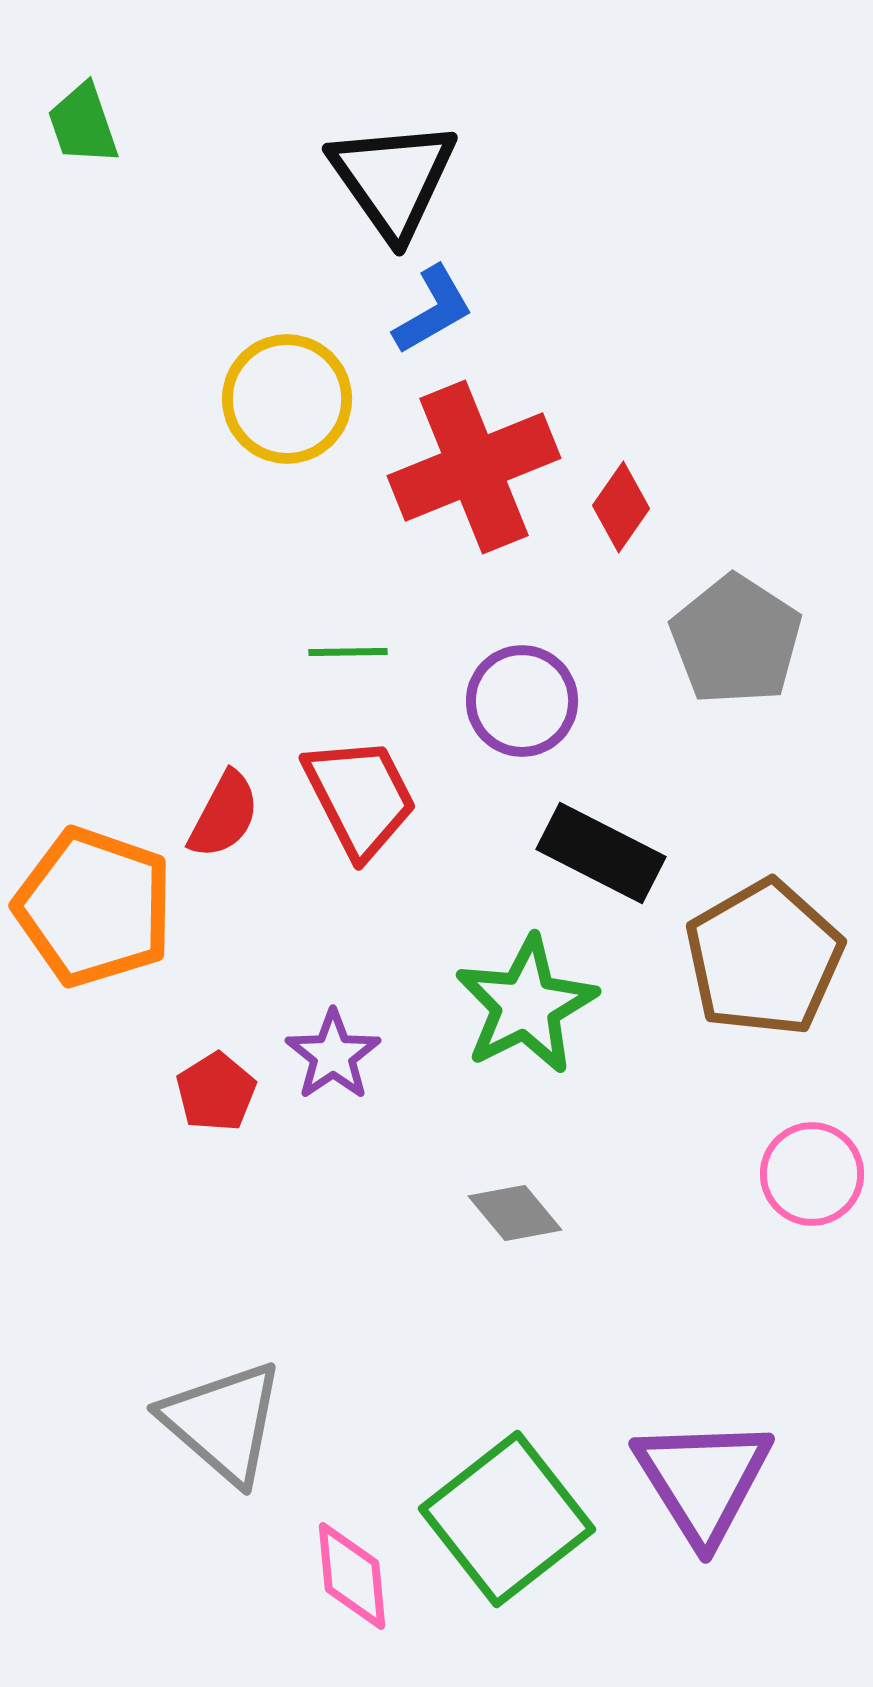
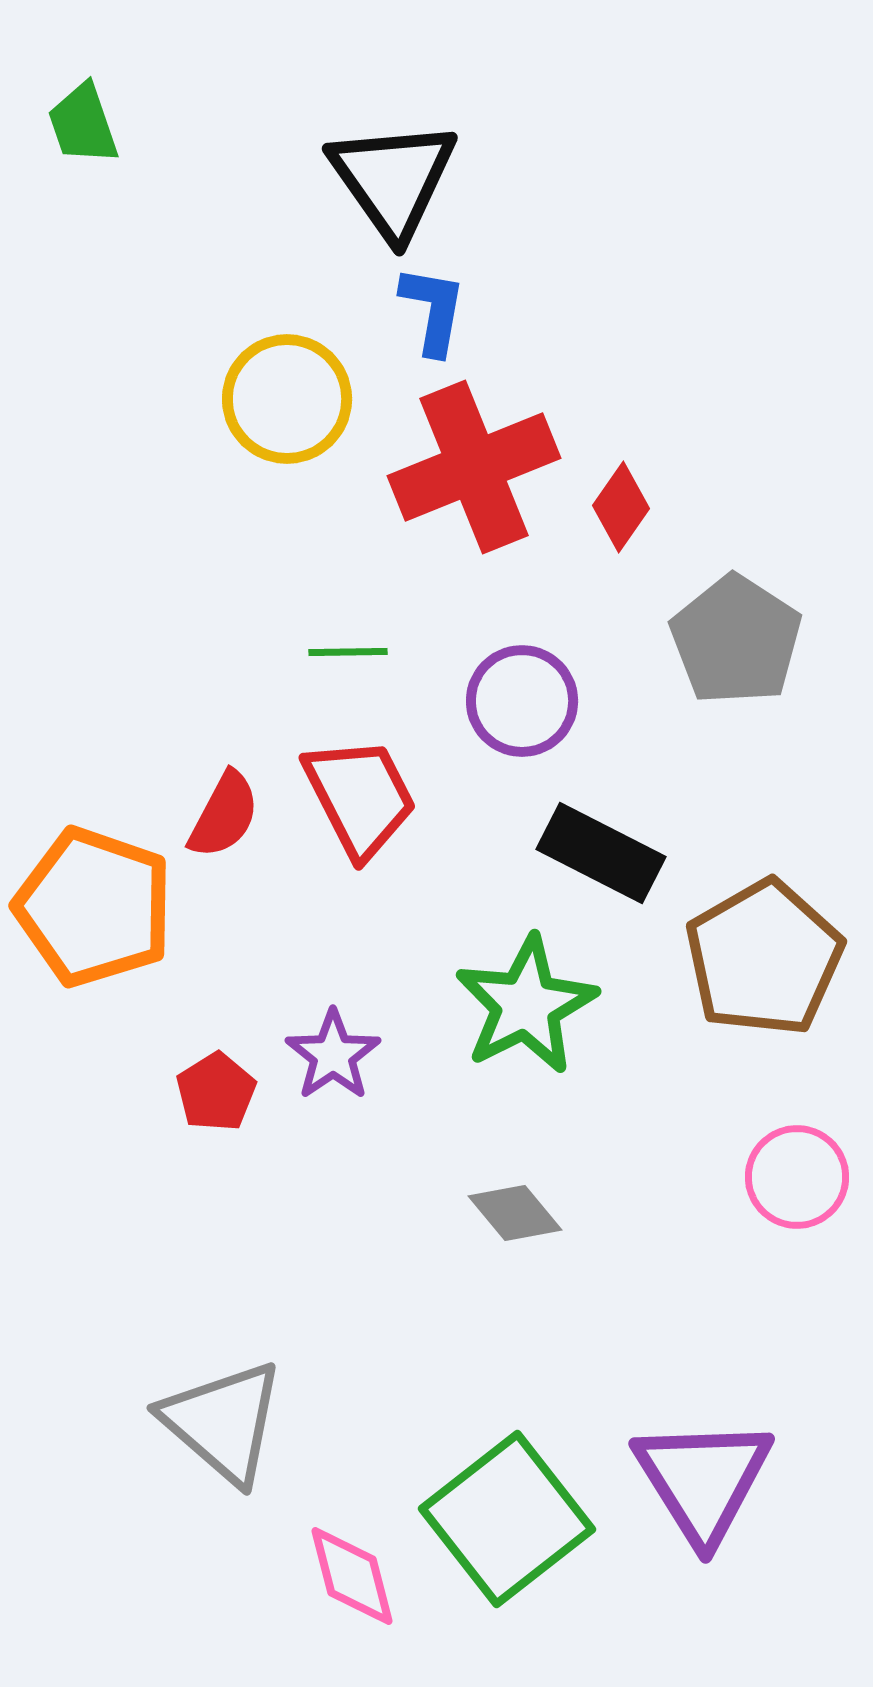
blue L-shape: rotated 50 degrees counterclockwise
pink circle: moved 15 px left, 3 px down
pink diamond: rotated 9 degrees counterclockwise
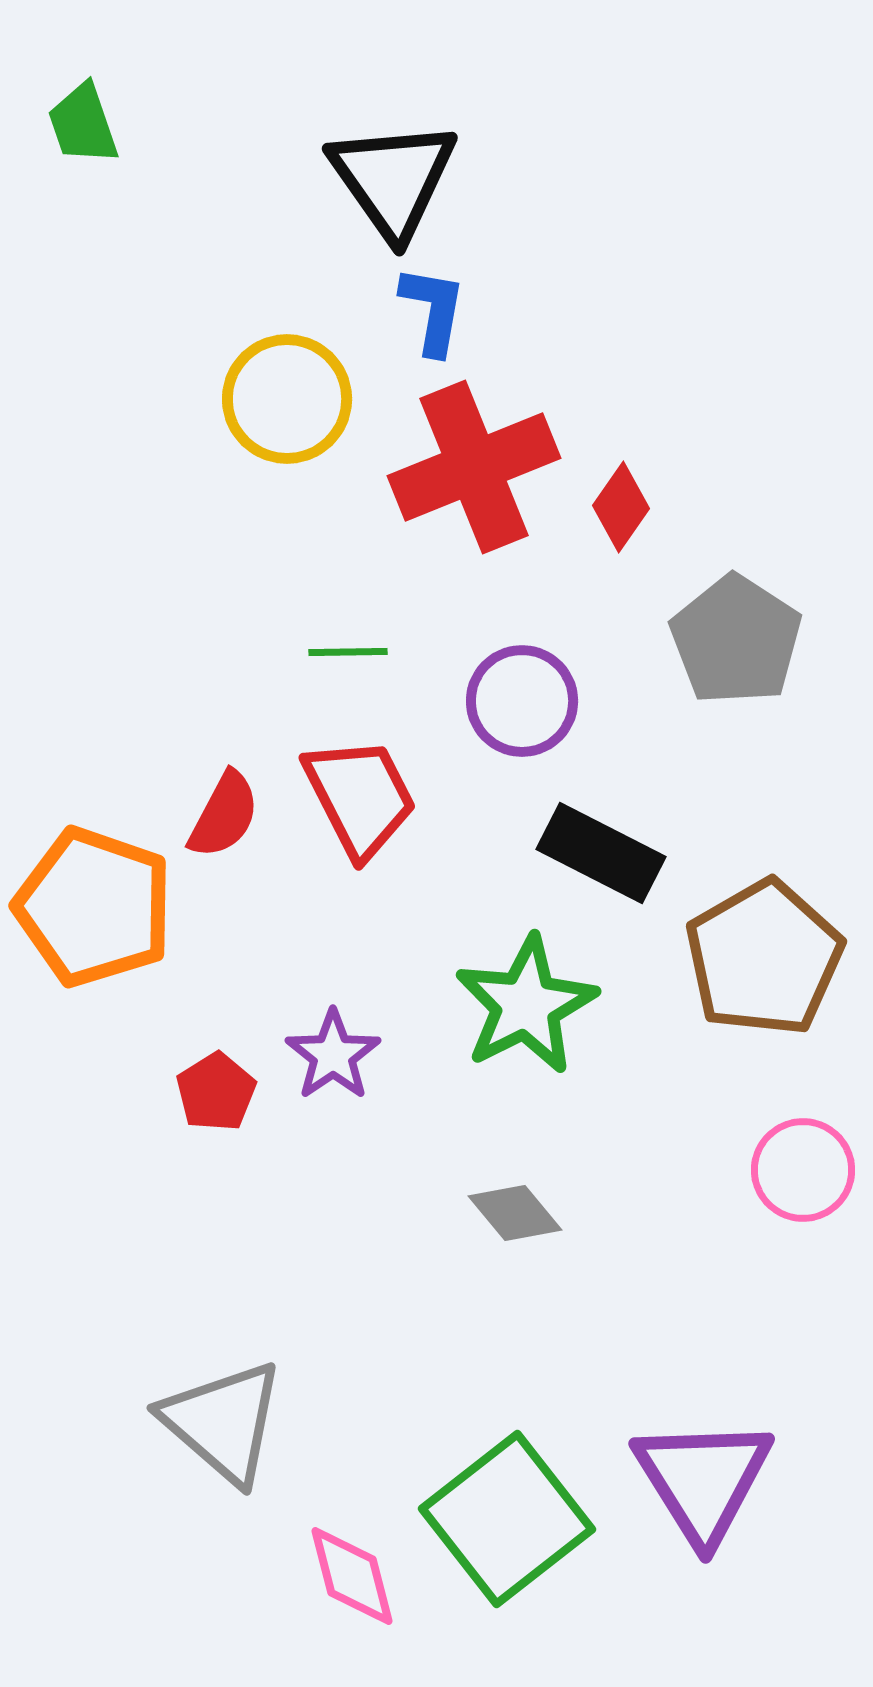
pink circle: moved 6 px right, 7 px up
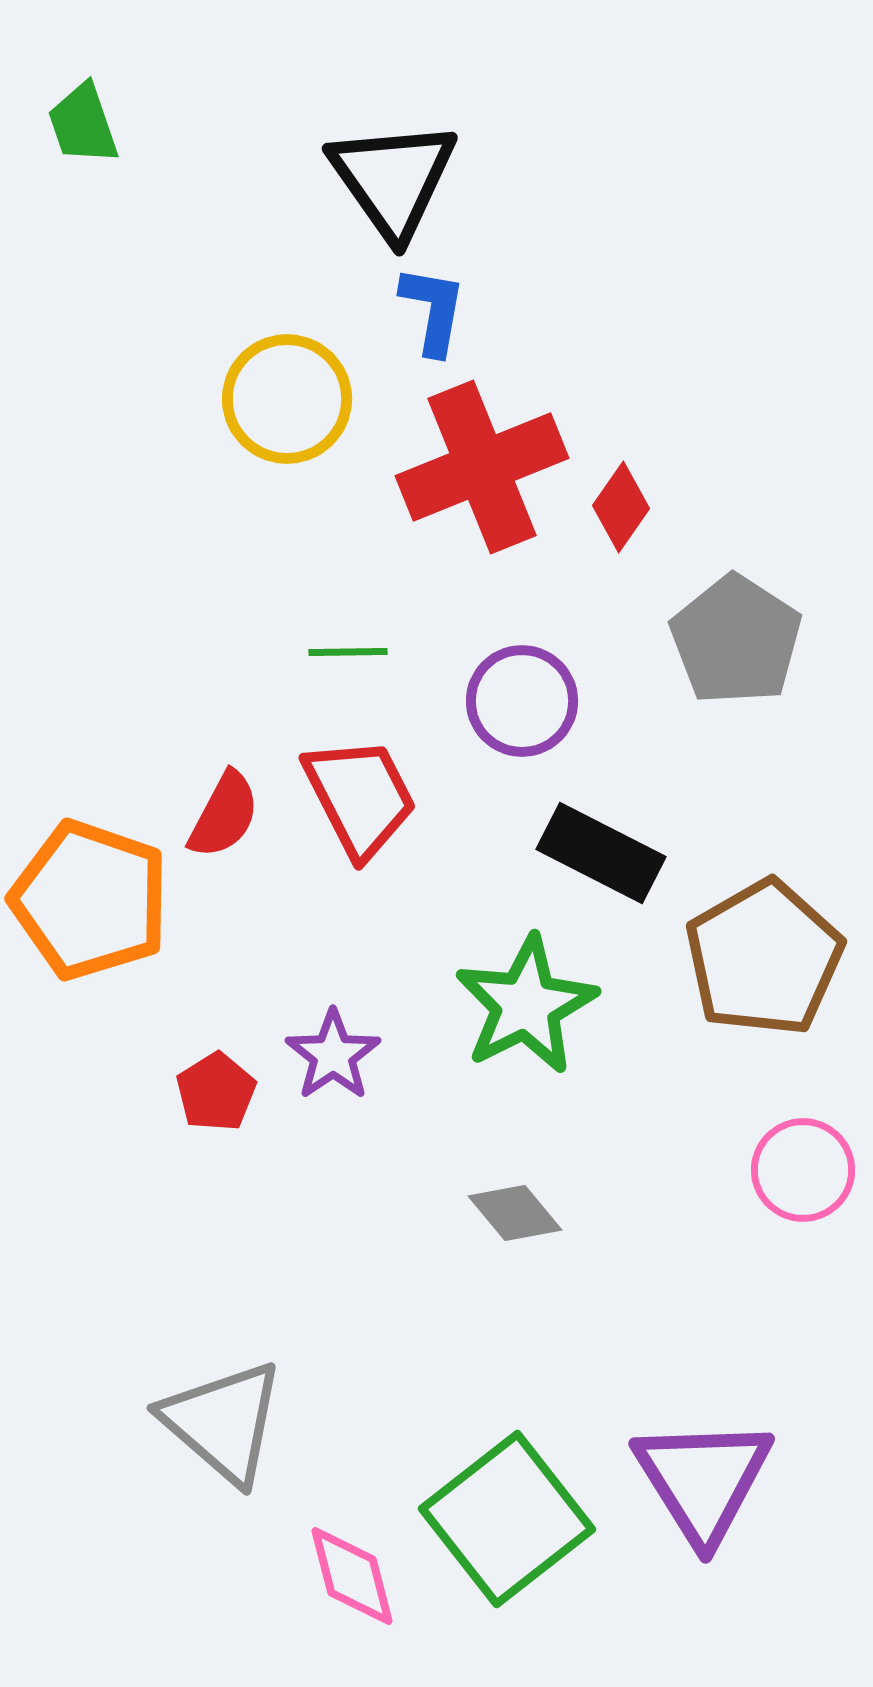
red cross: moved 8 px right
orange pentagon: moved 4 px left, 7 px up
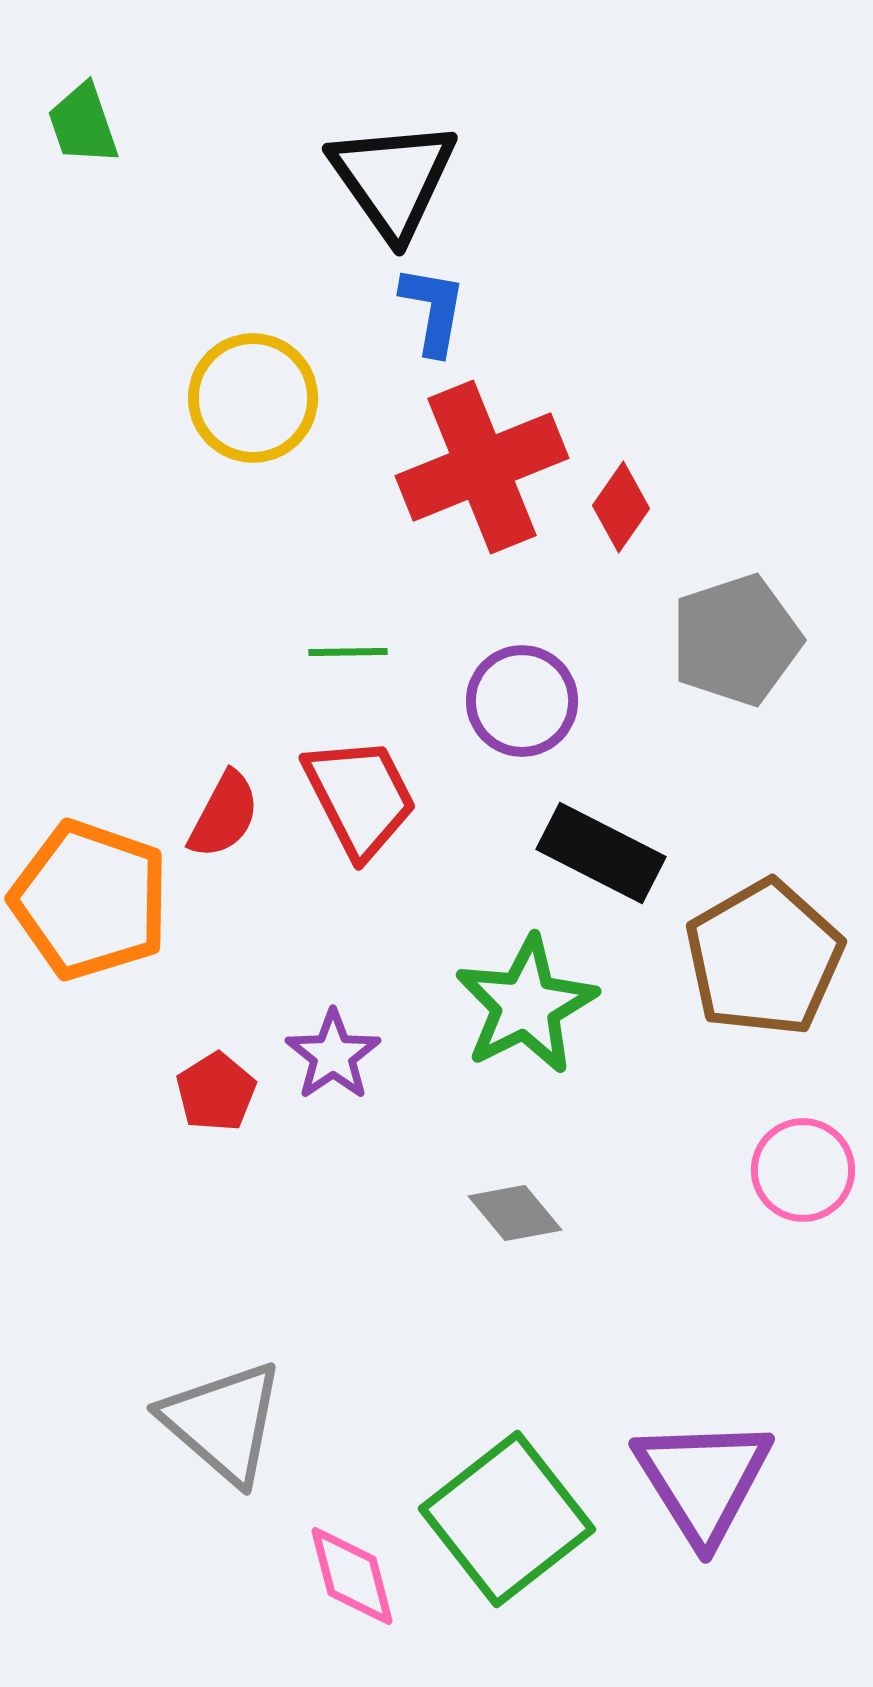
yellow circle: moved 34 px left, 1 px up
gray pentagon: rotated 21 degrees clockwise
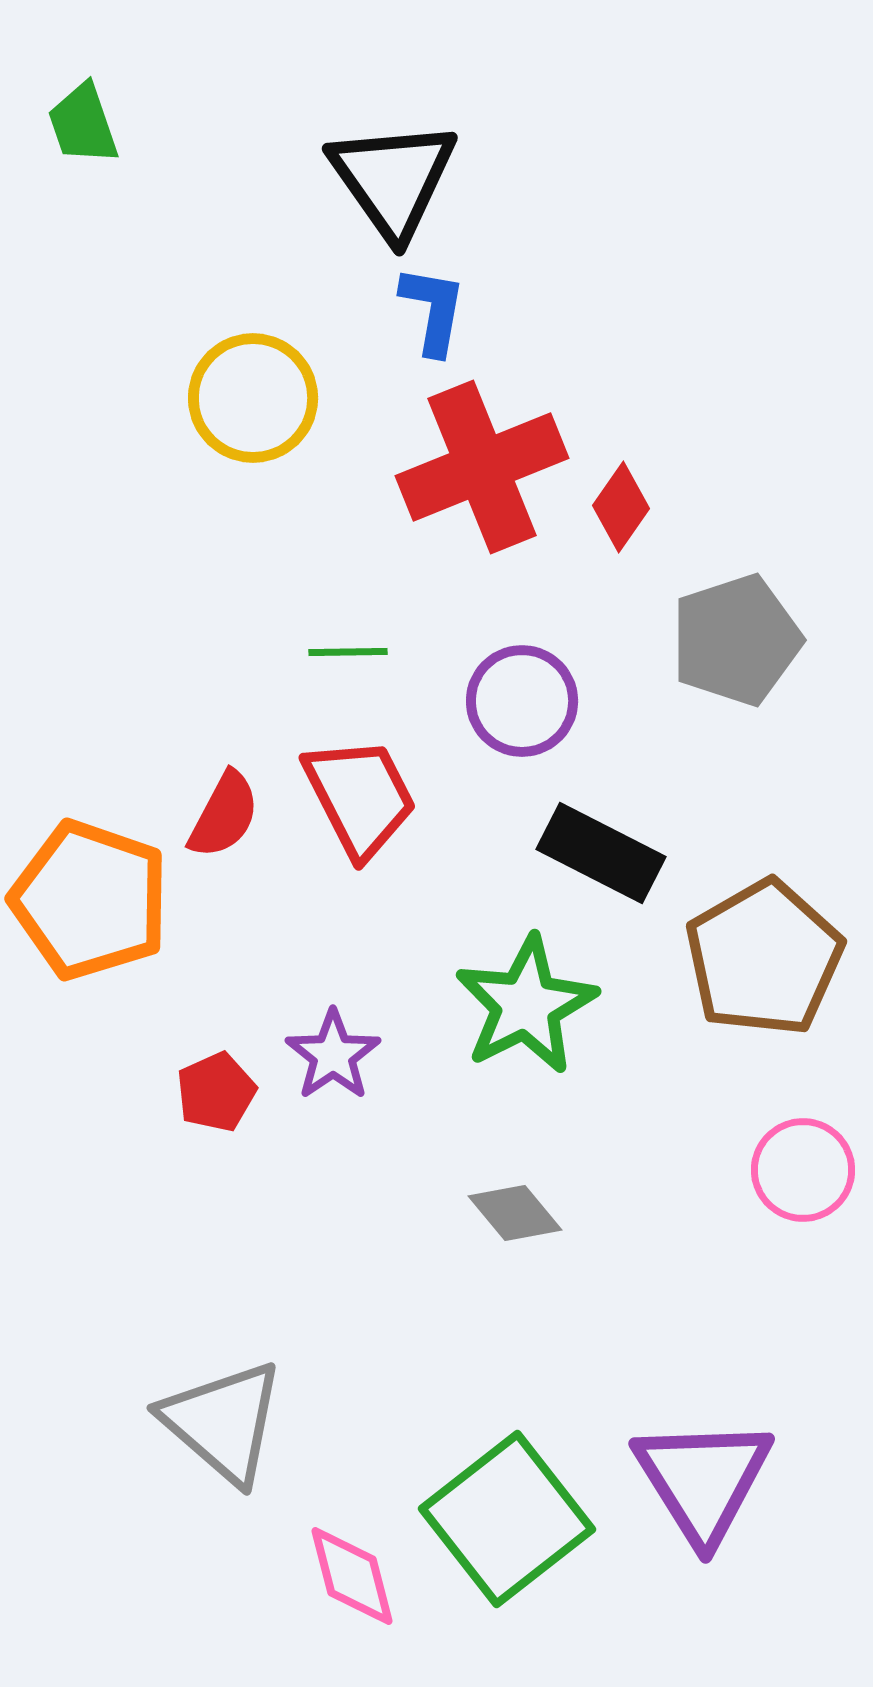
red pentagon: rotated 8 degrees clockwise
